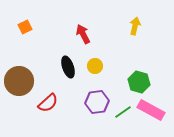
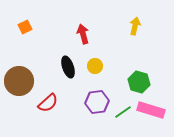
red arrow: rotated 12 degrees clockwise
pink rectangle: rotated 12 degrees counterclockwise
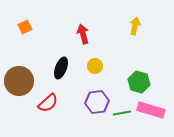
black ellipse: moved 7 px left, 1 px down; rotated 40 degrees clockwise
green line: moved 1 px left, 1 px down; rotated 24 degrees clockwise
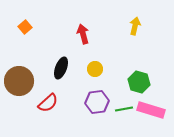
orange square: rotated 16 degrees counterclockwise
yellow circle: moved 3 px down
green line: moved 2 px right, 4 px up
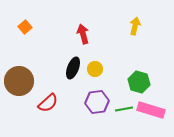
black ellipse: moved 12 px right
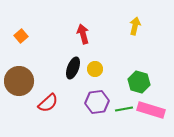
orange square: moved 4 px left, 9 px down
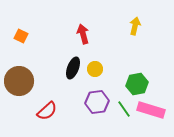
orange square: rotated 24 degrees counterclockwise
green hexagon: moved 2 px left, 2 px down; rotated 25 degrees counterclockwise
red semicircle: moved 1 px left, 8 px down
green line: rotated 66 degrees clockwise
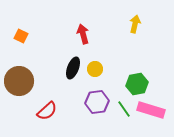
yellow arrow: moved 2 px up
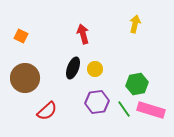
brown circle: moved 6 px right, 3 px up
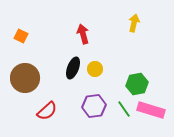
yellow arrow: moved 1 px left, 1 px up
purple hexagon: moved 3 px left, 4 px down
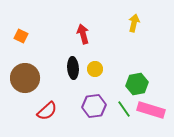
black ellipse: rotated 25 degrees counterclockwise
